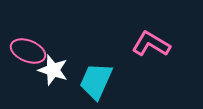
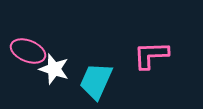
pink L-shape: moved 11 px down; rotated 33 degrees counterclockwise
white star: moved 1 px right, 1 px up
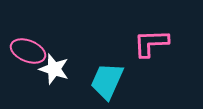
pink L-shape: moved 12 px up
cyan trapezoid: moved 11 px right
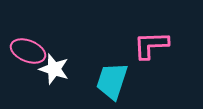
pink L-shape: moved 2 px down
cyan trapezoid: moved 5 px right; rotated 6 degrees counterclockwise
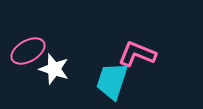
pink L-shape: moved 14 px left, 9 px down; rotated 24 degrees clockwise
pink ellipse: rotated 52 degrees counterclockwise
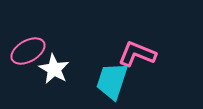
white star: rotated 12 degrees clockwise
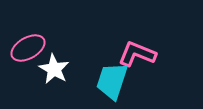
pink ellipse: moved 3 px up
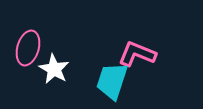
pink ellipse: rotated 44 degrees counterclockwise
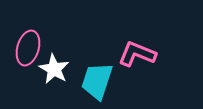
cyan trapezoid: moved 15 px left
